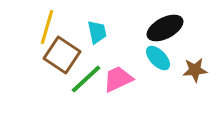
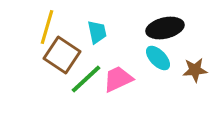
black ellipse: rotated 15 degrees clockwise
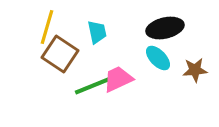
brown square: moved 2 px left, 1 px up
green line: moved 6 px right, 7 px down; rotated 21 degrees clockwise
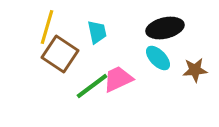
green line: rotated 15 degrees counterclockwise
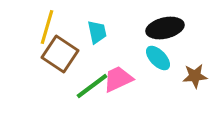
brown star: moved 6 px down
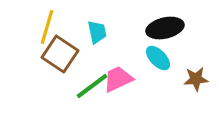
brown star: moved 1 px right, 3 px down
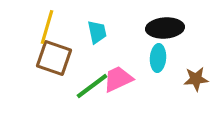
black ellipse: rotated 9 degrees clockwise
brown square: moved 6 px left, 4 px down; rotated 15 degrees counterclockwise
cyan ellipse: rotated 48 degrees clockwise
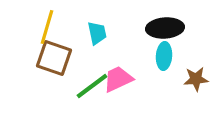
cyan trapezoid: moved 1 px down
cyan ellipse: moved 6 px right, 2 px up
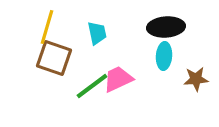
black ellipse: moved 1 px right, 1 px up
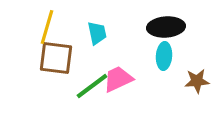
brown square: moved 2 px right; rotated 12 degrees counterclockwise
brown star: moved 1 px right, 2 px down
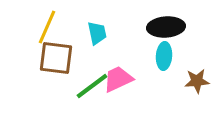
yellow line: rotated 8 degrees clockwise
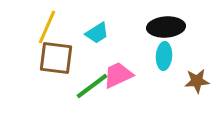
cyan trapezoid: rotated 70 degrees clockwise
pink trapezoid: moved 4 px up
